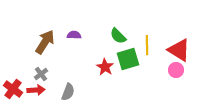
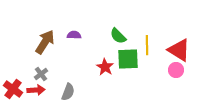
green square: rotated 15 degrees clockwise
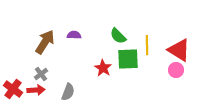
red star: moved 2 px left, 1 px down
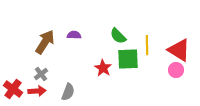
red arrow: moved 1 px right, 1 px down
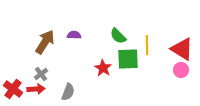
red triangle: moved 3 px right, 1 px up
pink circle: moved 5 px right
red arrow: moved 1 px left, 2 px up
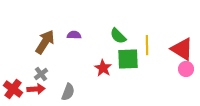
pink circle: moved 5 px right, 1 px up
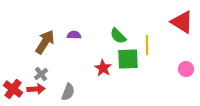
red triangle: moved 27 px up
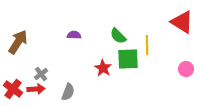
brown arrow: moved 27 px left
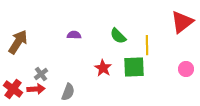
red triangle: rotated 50 degrees clockwise
green square: moved 6 px right, 8 px down
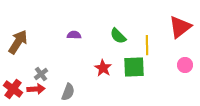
red triangle: moved 2 px left, 5 px down
pink circle: moved 1 px left, 4 px up
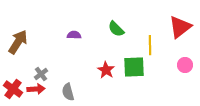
green semicircle: moved 2 px left, 7 px up
yellow line: moved 3 px right
red star: moved 3 px right, 2 px down
gray semicircle: rotated 144 degrees clockwise
